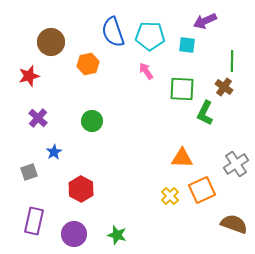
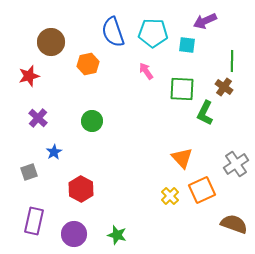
cyan pentagon: moved 3 px right, 3 px up
orange triangle: rotated 45 degrees clockwise
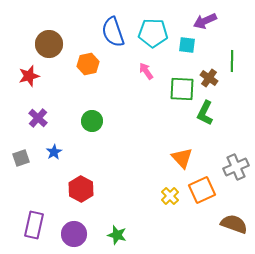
brown circle: moved 2 px left, 2 px down
brown cross: moved 15 px left, 9 px up
gray cross: moved 3 px down; rotated 10 degrees clockwise
gray square: moved 8 px left, 14 px up
purple rectangle: moved 4 px down
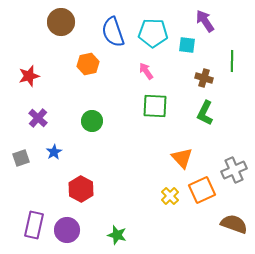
purple arrow: rotated 80 degrees clockwise
brown circle: moved 12 px right, 22 px up
brown cross: moved 5 px left; rotated 18 degrees counterclockwise
green square: moved 27 px left, 17 px down
gray cross: moved 2 px left, 3 px down
purple circle: moved 7 px left, 4 px up
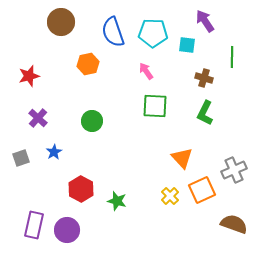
green line: moved 4 px up
green star: moved 34 px up
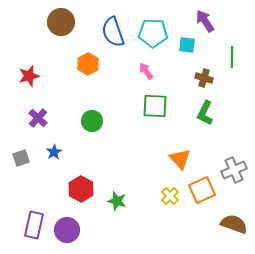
orange hexagon: rotated 15 degrees counterclockwise
orange triangle: moved 2 px left, 1 px down
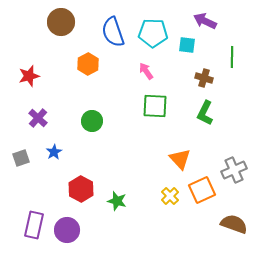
purple arrow: rotated 30 degrees counterclockwise
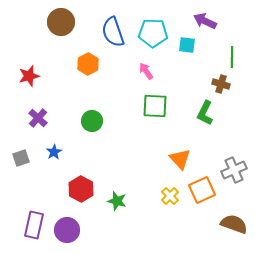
brown cross: moved 17 px right, 6 px down
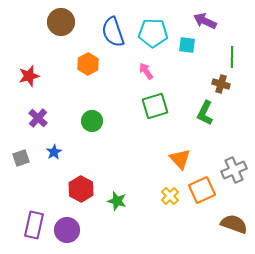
green square: rotated 20 degrees counterclockwise
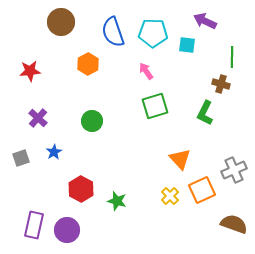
red star: moved 1 px right, 5 px up; rotated 10 degrees clockwise
